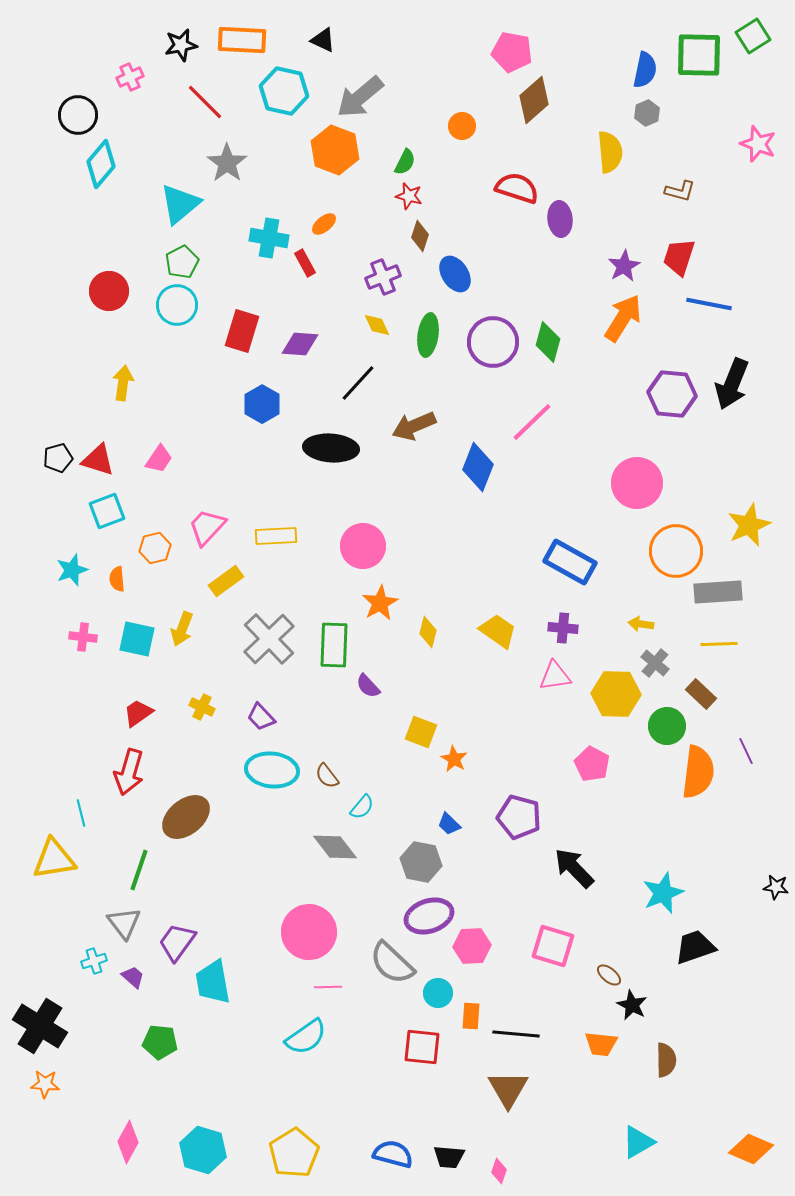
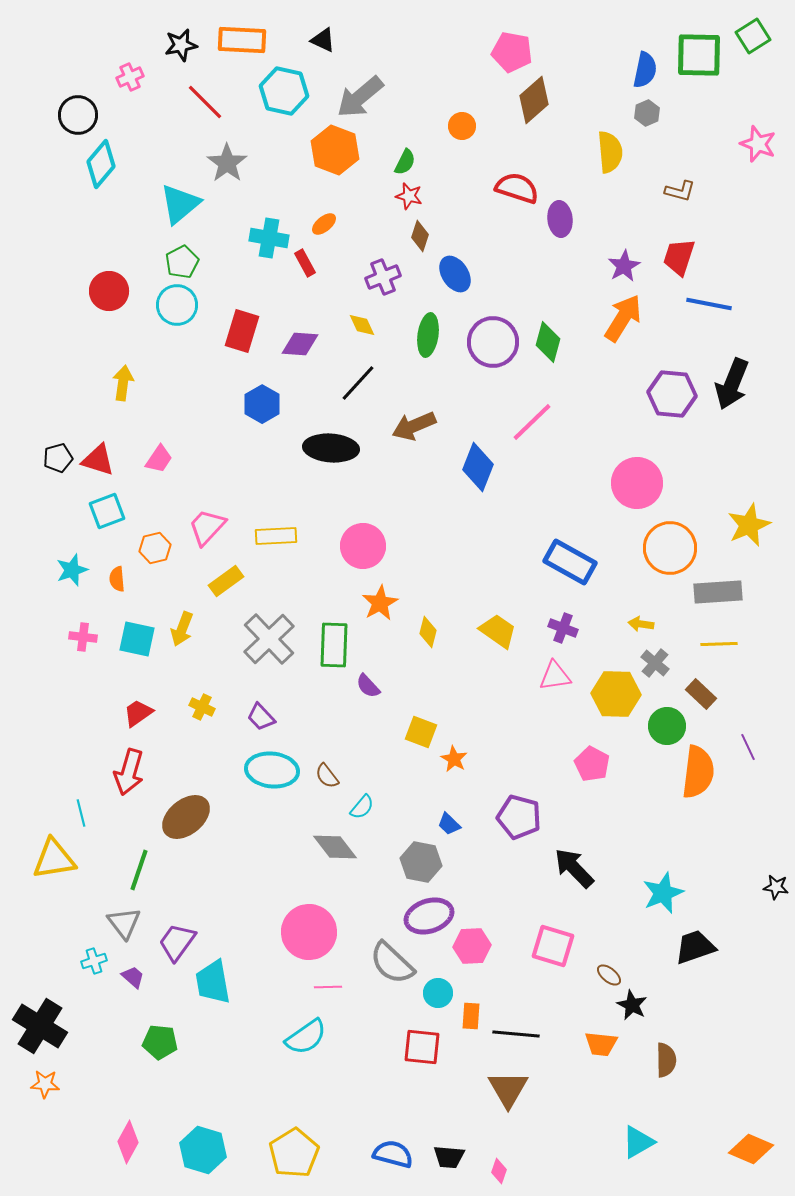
yellow diamond at (377, 325): moved 15 px left
orange circle at (676, 551): moved 6 px left, 3 px up
purple cross at (563, 628): rotated 16 degrees clockwise
purple line at (746, 751): moved 2 px right, 4 px up
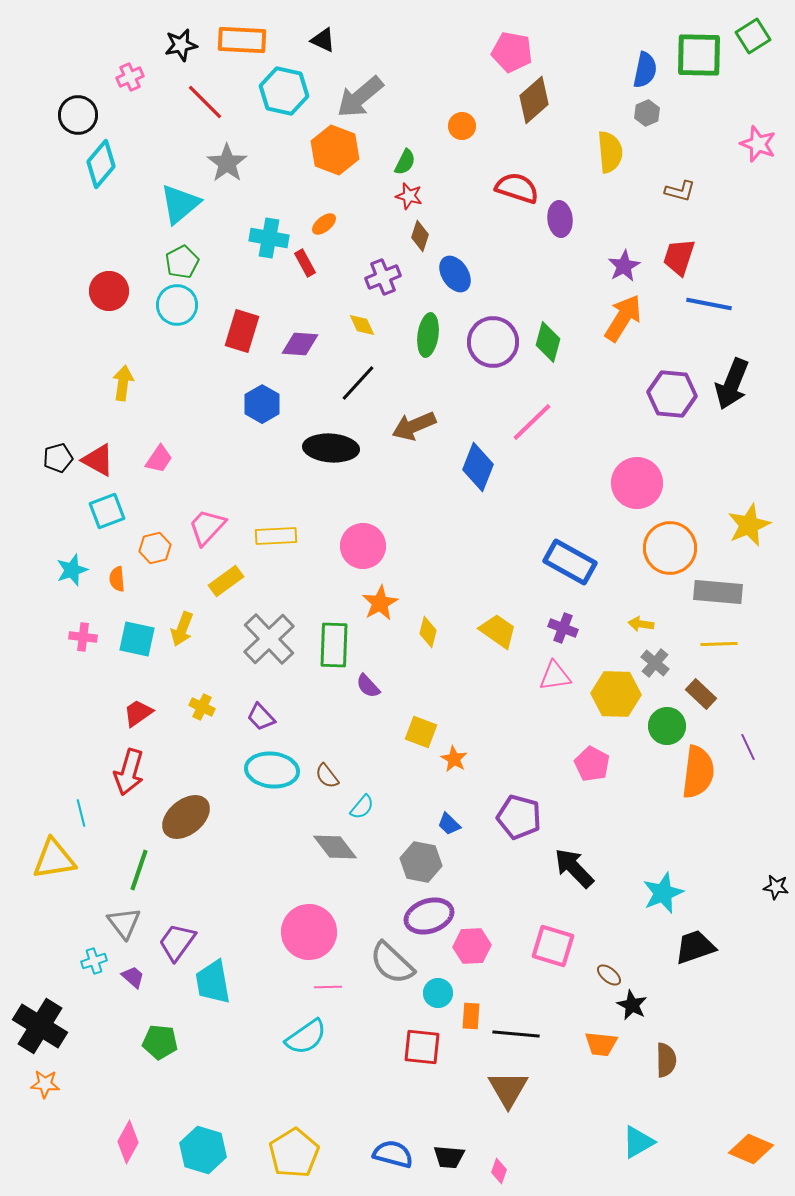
red triangle at (98, 460): rotated 12 degrees clockwise
gray rectangle at (718, 592): rotated 9 degrees clockwise
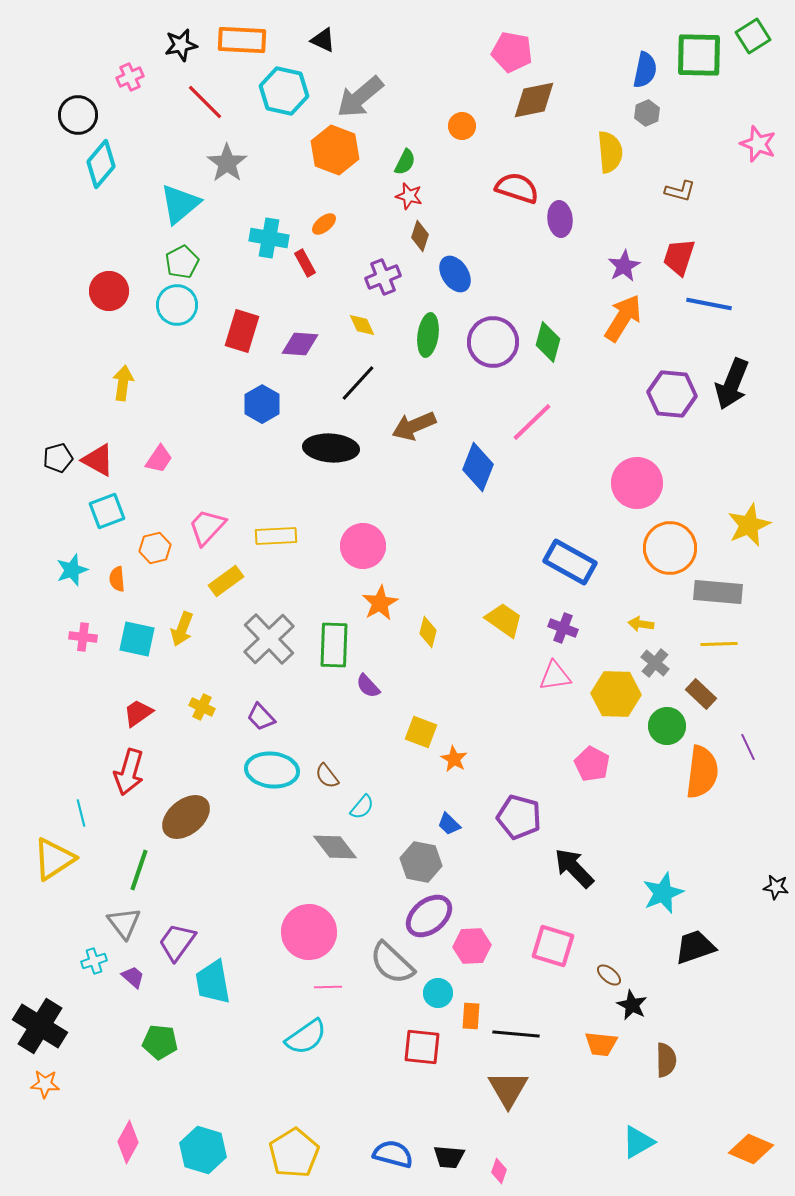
brown diamond at (534, 100): rotated 30 degrees clockwise
yellow trapezoid at (498, 631): moved 6 px right, 11 px up
orange semicircle at (698, 772): moved 4 px right
yellow triangle at (54, 859): rotated 24 degrees counterclockwise
purple ellipse at (429, 916): rotated 21 degrees counterclockwise
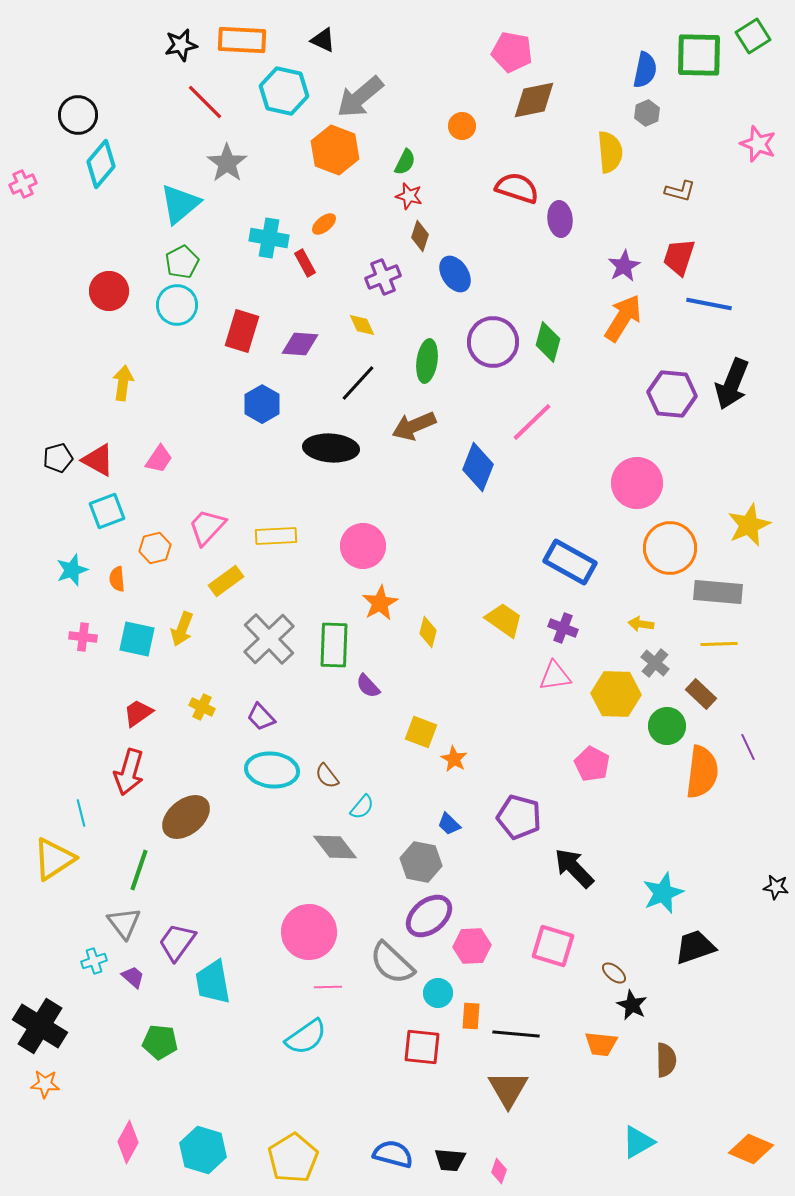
pink cross at (130, 77): moved 107 px left, 107 px down
green ellipse at (428, 335): moved 1 px left, 26 px down
brown ellipse at (609, 975): moved 5 px right, 2 px up
yellow pentagon at (294, 1153): moved 1 px left, 5 px down
black trapezoid at (449, 1157): moved 1 px right, 3 px down
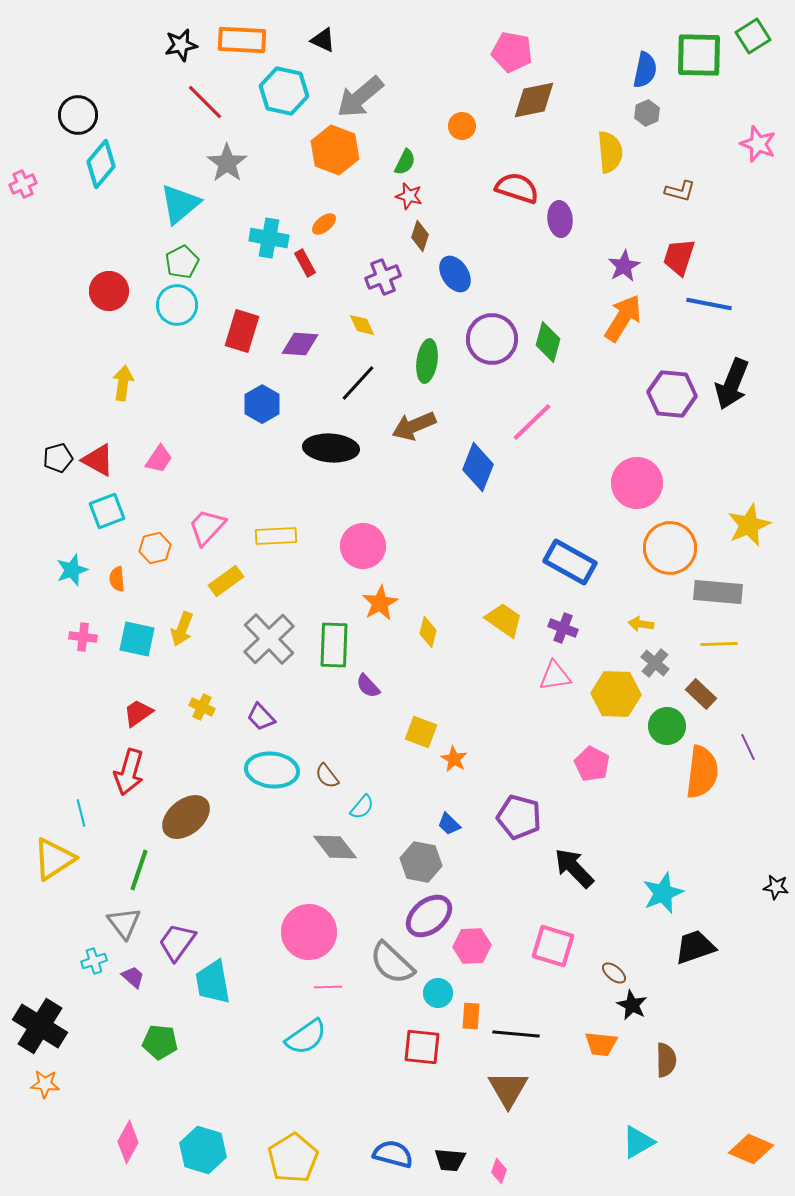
purple circle at (493, 342): moved 1 px left, 3 px up
